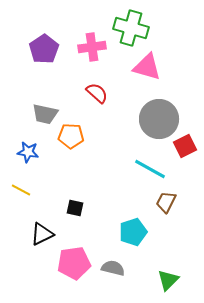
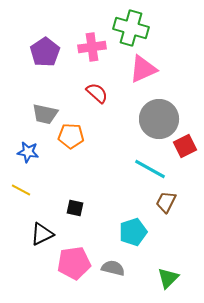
purple pentagon: moved 1 px right, 3 px down
pink triangle: moved 4 px left, 2 px down; rotated 40 degrees counterclockwise
green triangle: moved 2 px up
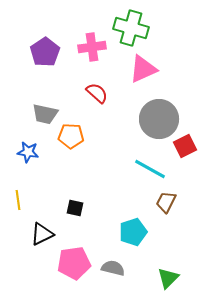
yellow line: moved 3 px left, 10 px down; rotated 54 degrees clockwise
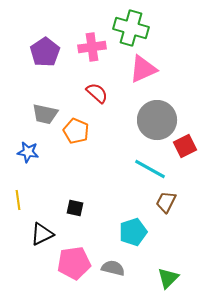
gray circle: moved 2 px left, 1 px down
orange pentagon: moved 5 px right, 5 px up; rotated 20 degrees clockwise
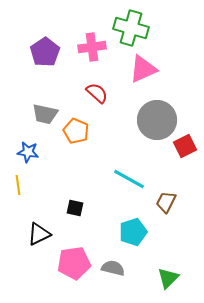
cyan line: moved 21 px left, 10 px down
yellow line: moved 15 px up
black triangle: moved 3 px left
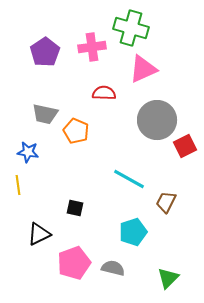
red semicircle: moved 7 px right; rotated 40 degrees counterclockwise
pink pentagon: rotated 12 degrees counterclockwise
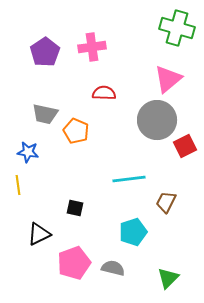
green cross: moved 46 px right
pink triangle: moved 25 px right, 10 px down; rotated 16 degrees counterclockwise
cyan line: rotated 36 degrees counterclockwise
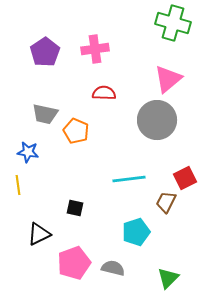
green cross: moved 4 px left, 5 px up
pink cross: moved 3 px right, 2 px down
red square: moved 32 px down
cyan pentagon: moved 3 px right
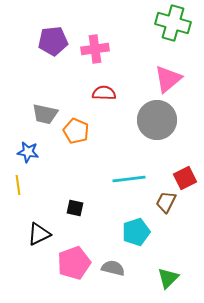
purple pentagon: moved 8 px right, 11 px up; rotated 28 degrees clockwise
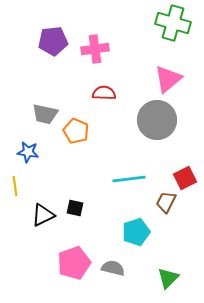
yellow line: moved 3 px left, 1 px down
black triangle: moved 4 px right, 19 px up
